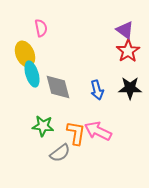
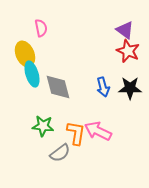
red star: rotated 15 degrees counterclockwise
blue arrow: moved 6 px right, 3 px up
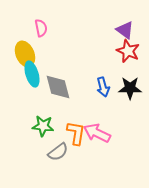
pink arrow: moved 1 px left, 2 px down
gray semicircle: moved 2 px left, 1 px up
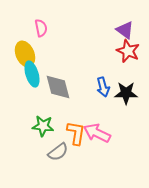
black star: moved 4 px left, 5 px down
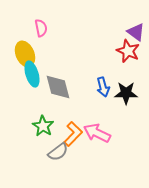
purple triangle: moved 11 px right, 2 px down
green star: rotated 25 degrees clockwise
orange L-shape: moved 3 px left, 1 px down; rotated 35 degrees clockwise
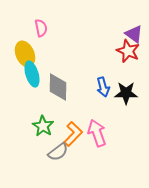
purple triangle: moved 2 px left, 2 px down
gray diamond: rotated 16 degrees clockwise
pink arrow: rotated 44 degrees clockwise
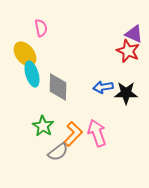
purple triangle: rotated 12 degrees counterclockwise
yellow ellipse: rotated 15 degrees counterclockwise
blue arrow: rotated 96 degrees clockwise
